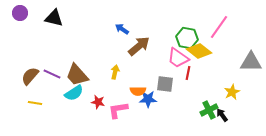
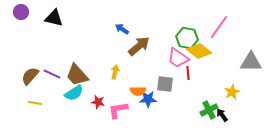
purple circle: moved 1 px right, 1 px up
red line: rotated 16 degrees counterclockwise
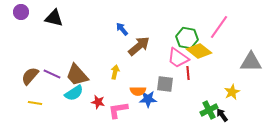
blue arrow: rotated 16 degrees clockwise
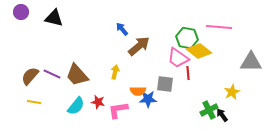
pink line: rotated 60 degrees clockwise
cyan semicircle: moved 2 px right, 13 px down; rotated 18 degrees counterclockwise
yellow line: moved 1 px left, 1 px up
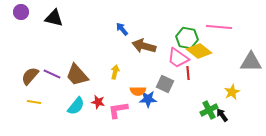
brown arrow: moved 5 px right; rotated 125 degrees counterclockwise
gray square: rotated 18 degrees clockwise
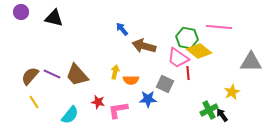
orange semicircle: moved 7 px left, 11 px up
yellow line: rotated 48 degrees clockwise
cyan semicircle: moved 6 px left, 9 px down
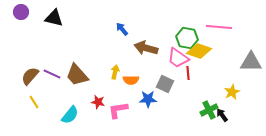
brown arrow: moved 2 px right, 2 px down
yellow diamond: rotated 20 degrees counterclockwise
